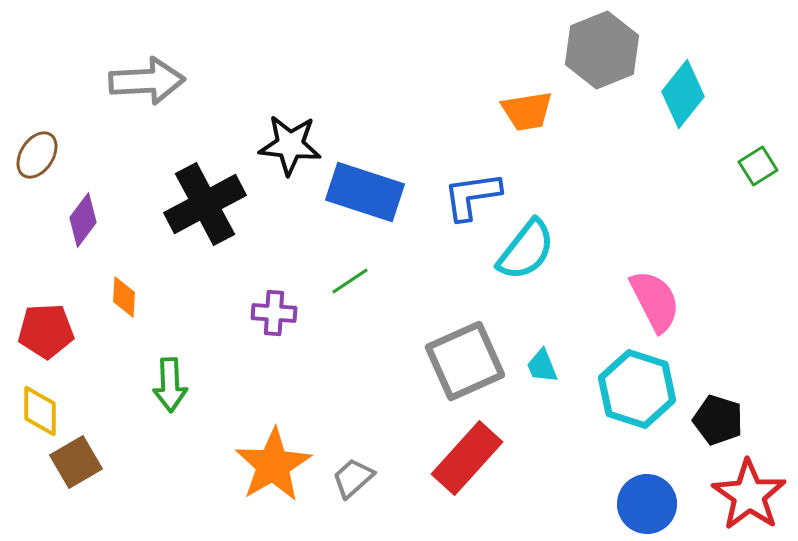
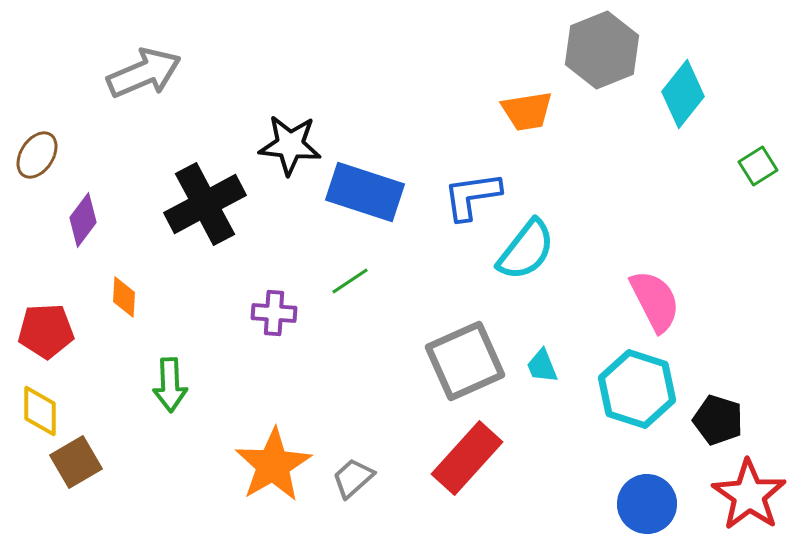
gray arrow: moved 3 px left, 8 px up; rotated 20 degrees counterclockwise
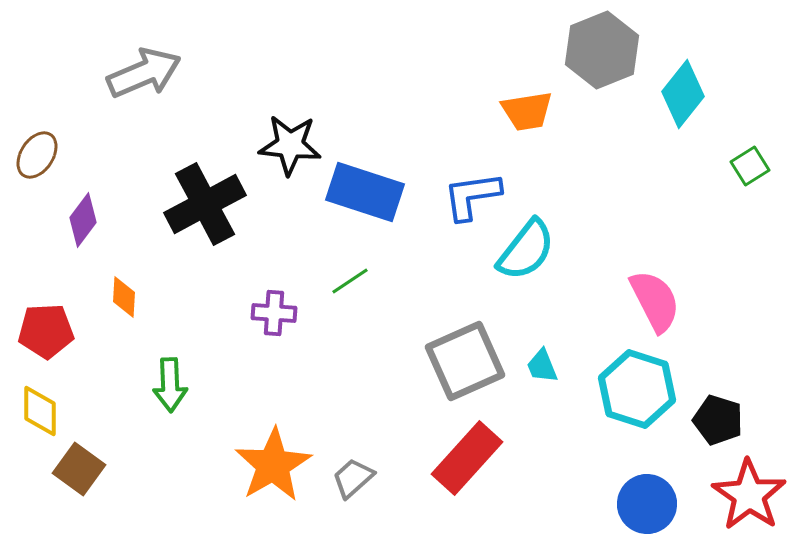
green square: moved 8 px left
brown square: moved 3 px right, 7 px down; rotated 24 degrees counterclockwise
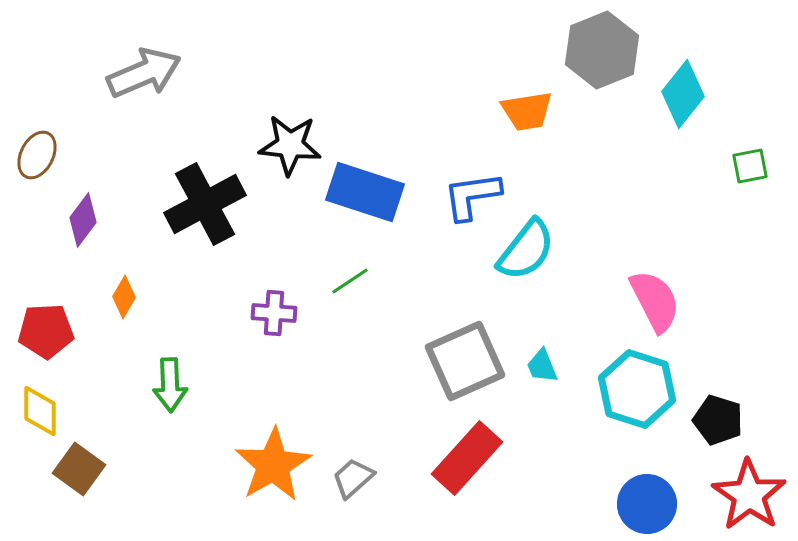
brown ellipse: rotated 6 degrees counterclockwise
green square: rotated 21 degrees clockwise
orange diamond: rotated 27 degrees clockwise
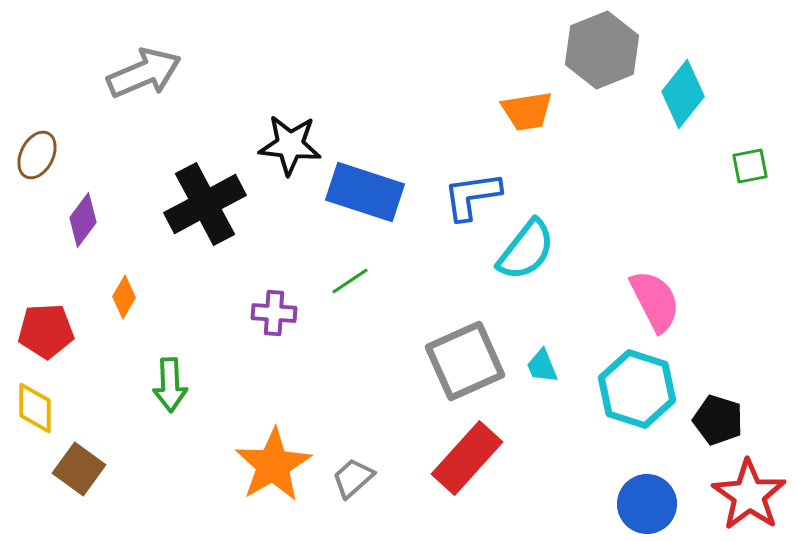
yellow diamond: moved 5 px left, 3 px up
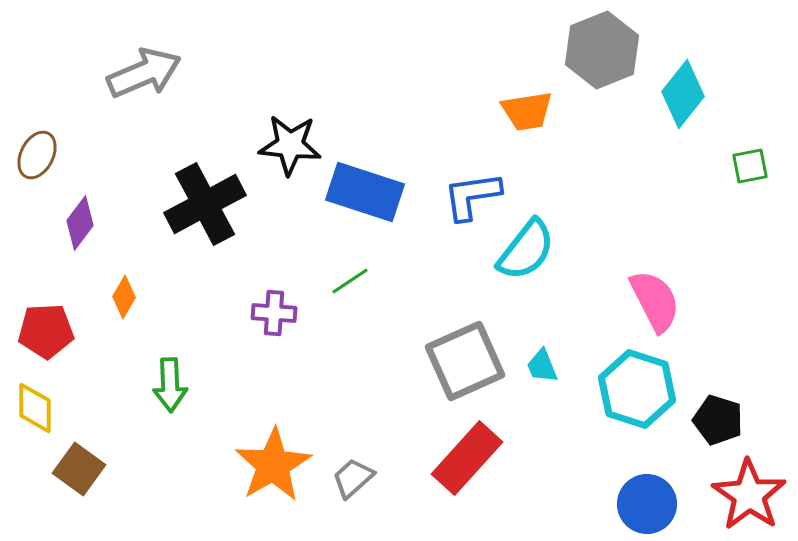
purple diamond: moved 3 px left, 3 px down
